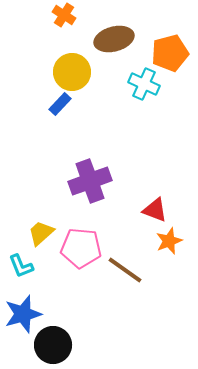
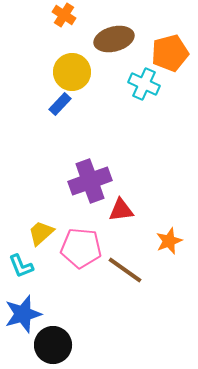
red triangle: moved 34 px left; rotated 28 degrees counterclockwise
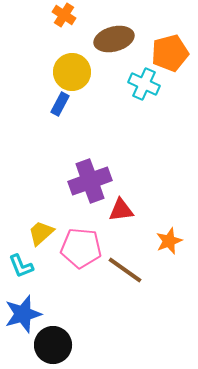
blue rectangle: rotated 15 degrees counterclockwise
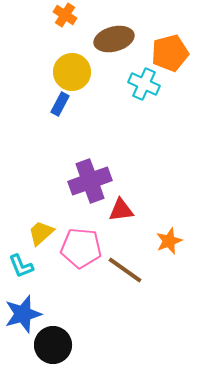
orange cross: moved 1 px right
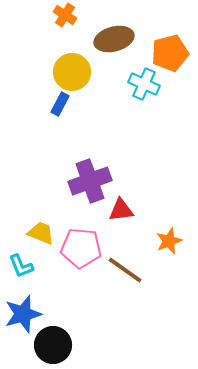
yellow trapezoid: rotated 64 degrees clockwise
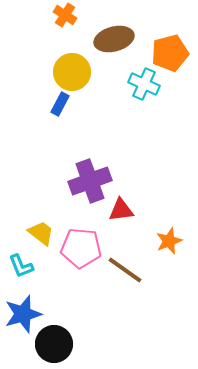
yellow trapezoid: rotated 16 degrees clockwise
black circle: moved 1 px right, 1 px up
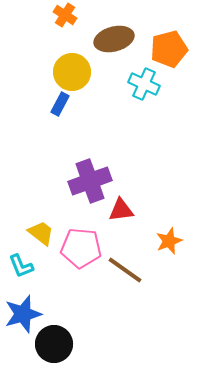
orange pentagon: moved 1 px left, 4 px up
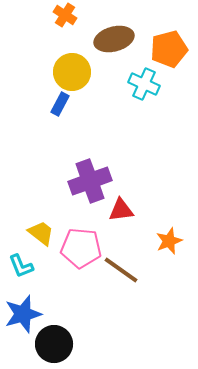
brown line: moved 4 px left
